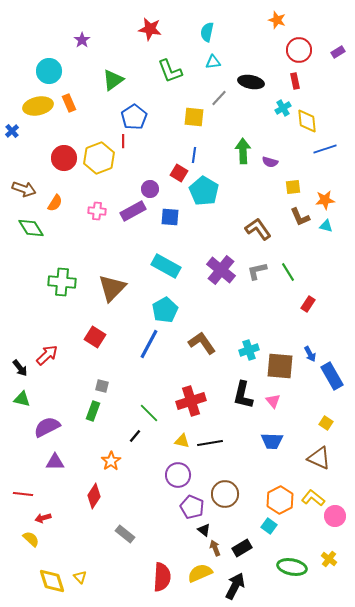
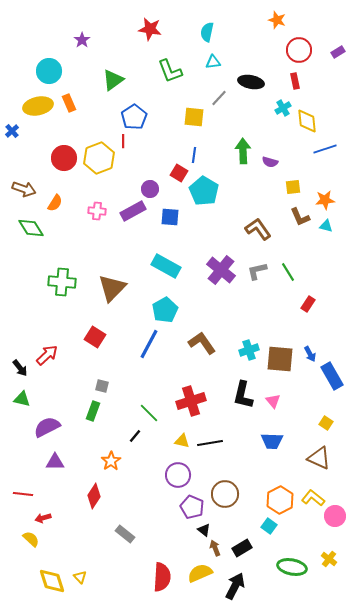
brown square at (280, 366): moved 7 px up
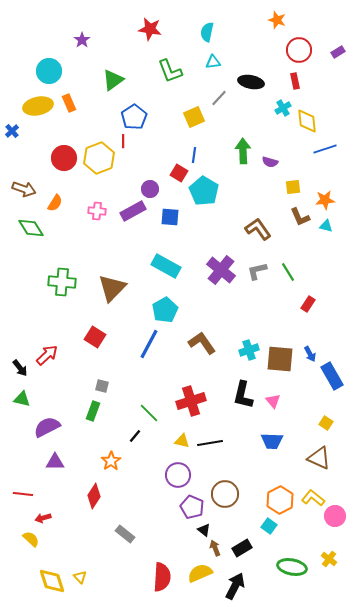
yellow square at (194, 117): rotated 30 degrees counterclockwise
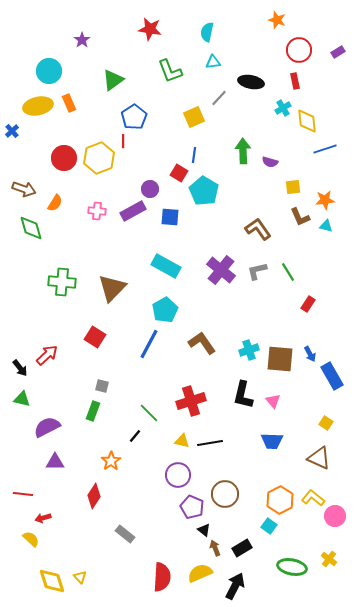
green diamond at (31, 228): rotated 16 degrees clockwise
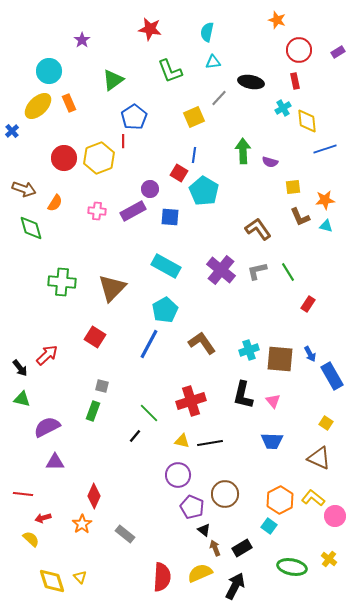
yellow ellipse at (38, 106): rotated 32 degrees counterclockwise
orange star at (111, 461): moved 29 px left, 63 px down
red diamond at (94, 496): rotated 10 degrees counterclockwise
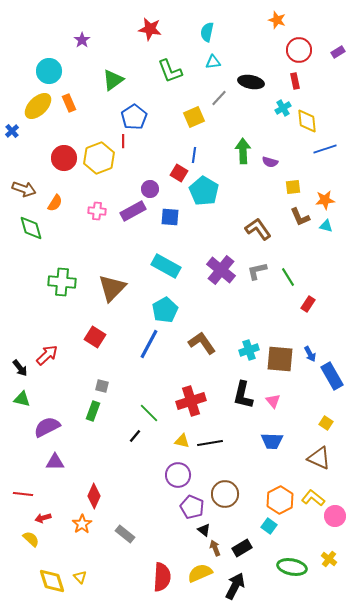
green line at (288, 272): moved 5 px down
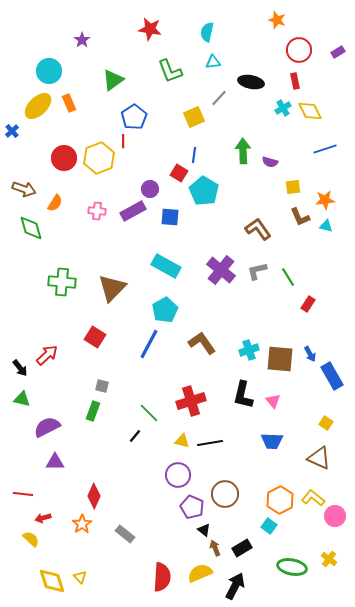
yellow diamond at (307, 121): moved 3 px right, 10 px up; rotated 20 degrees counterclockwise
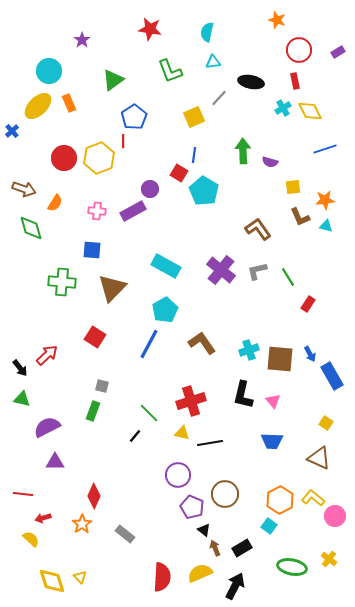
blue square at (170, 217): moved 78 px left, 33 px down
yellow triangle at (182, 441): moved 8 px up
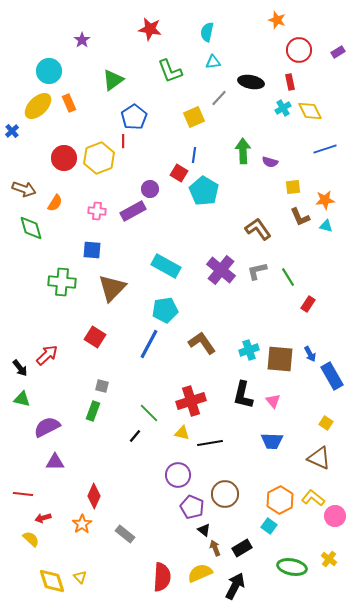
red rectangle at (295, 81): moved 5 px left, 1 px down
cyan pentagon at (165, 310): rotated 20 degrees clockwise
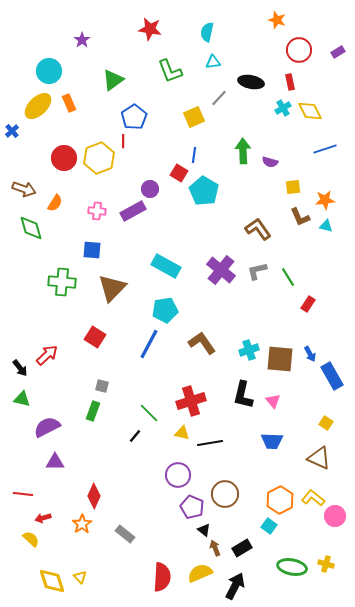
yellow cross at (329, 559): moved 3 px left, 5 px down; rotated 21 degrees counterclockwise
